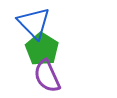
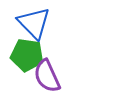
green pentagon: moved 15 px left, 6 px down; rotated 24 degrees counterclockwise
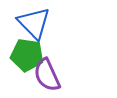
purple semicircle: moved 1 px up
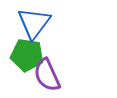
blue triangle: rotated 21 degrees clockwise
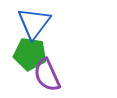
green pentagon: moved 3 px right, 1 px up
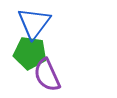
green pentagon: moved 1 px up
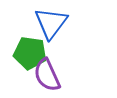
blue triangle: moved 17 px right
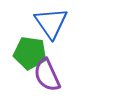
blue triangle: rotated 12 degrees counterclockwise
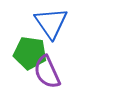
purple semicircle: moved 3 px up
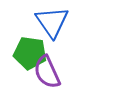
blue triangle: moved 1 px right, 1 px up
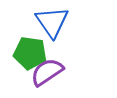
purple semicircle: rotated 80 degrees clockwise
